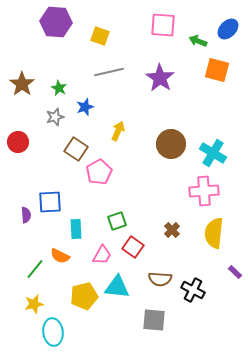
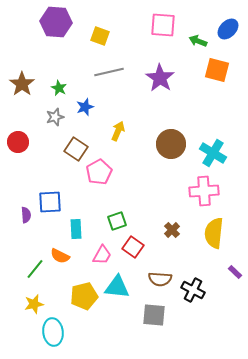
gray square: moved 5 px up
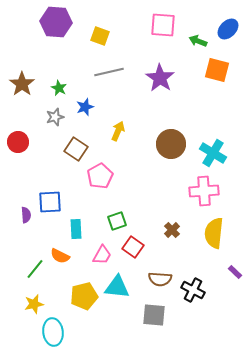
pink pentagon: moved 1 px right, 4 px down
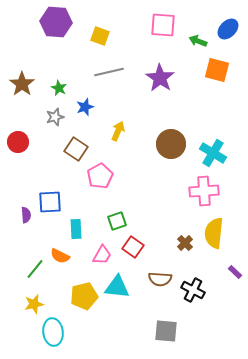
brown cross: moved 13 px right, 13 px down
gray square: moved 12 px right, 16 px down
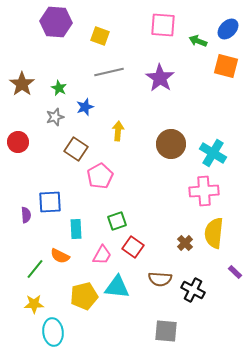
orange square: moved 9 px right, 4 px up
yellow arrow: rotated 18 degrees counterclockwise
yellow star: rotated 12 degrees clockwise
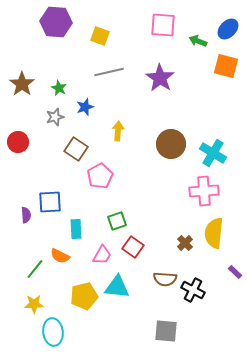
brown semicircle: moved 5 px right
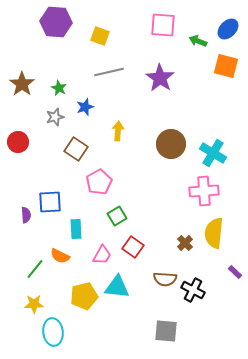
pink pentagon: moved 1 px left, 6 px down
green square: moved 5 px up; rotated 12 degrees counterclockwise
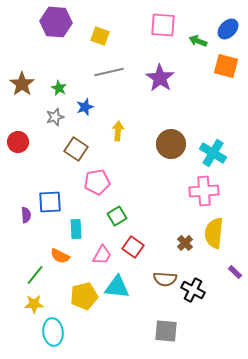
pink pentagon: moved 2 px left; rotated 20 degrees clockwise
green line: moved 6 px down
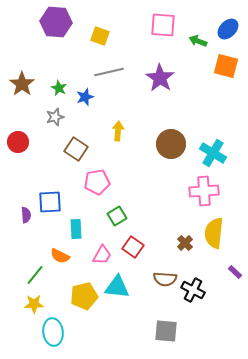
blue star: moved 10 px up
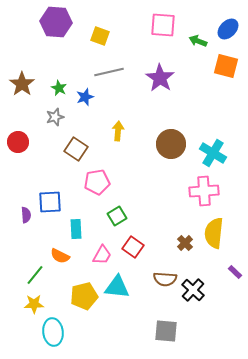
black cross: rotated 15 degrees clockwise
